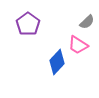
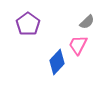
pink trapezoid: rotated 85 degrees clockwise
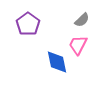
gray semicircle: moved 5 px left, 2 px up
blue diamond: rotated 55 degrees counterclockwise
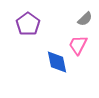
gray semicircle: moved 3 px right, 1 px up
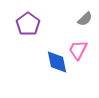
pink trapezoid: moved 5 px down
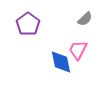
blue diamond: moved 4 px right
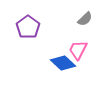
purple pentagon: moved 3 px down
blue diamond: moved 2 px right, 1 px down; rotated 35 degrees counterclockwise
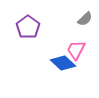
pink trapezoid: moved 2 px left
